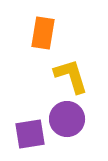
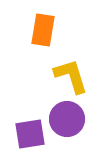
orange rectangle: moved 3 px up
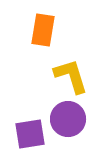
purple circle: moved 1 px right
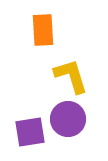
orange rectangle: rotated 12 degrees counterclockwise
purple square: moved 2 px up
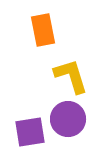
orange rectangle: rotated 8 degrees counterclockwise
